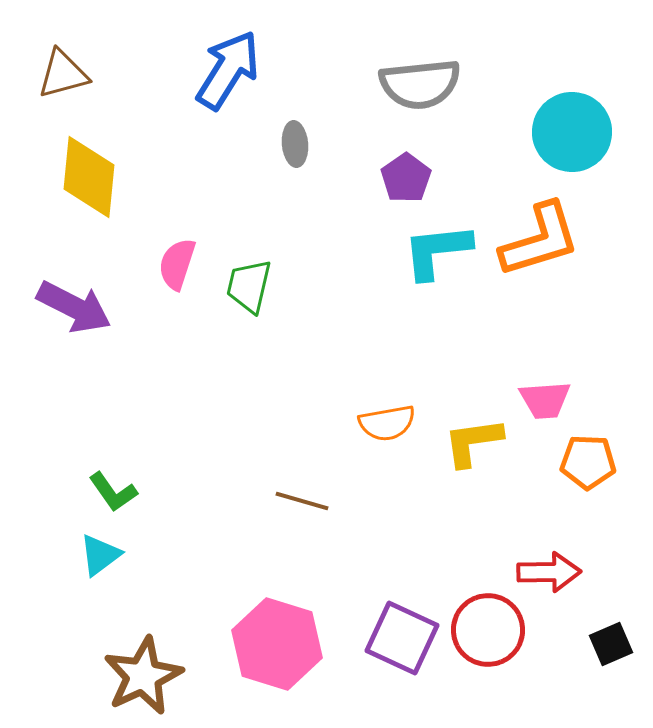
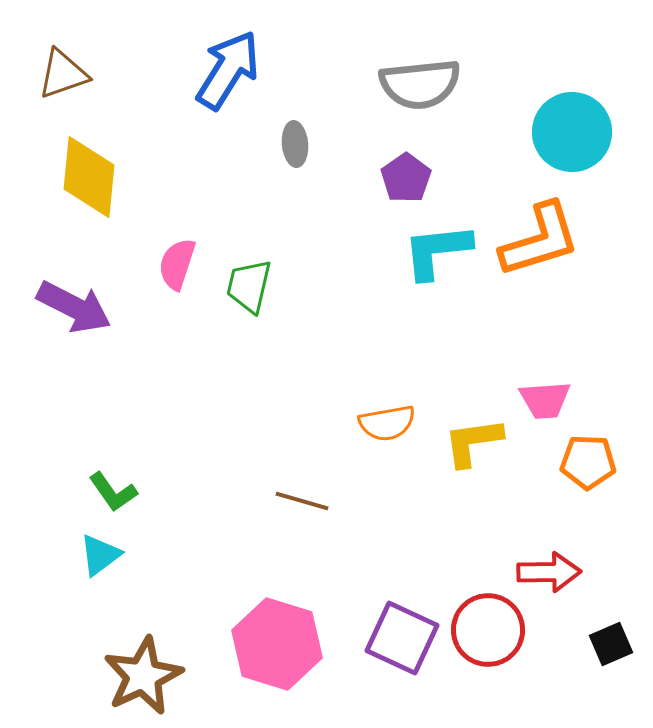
brown triangle: rotated 4 degrees counterclockwise
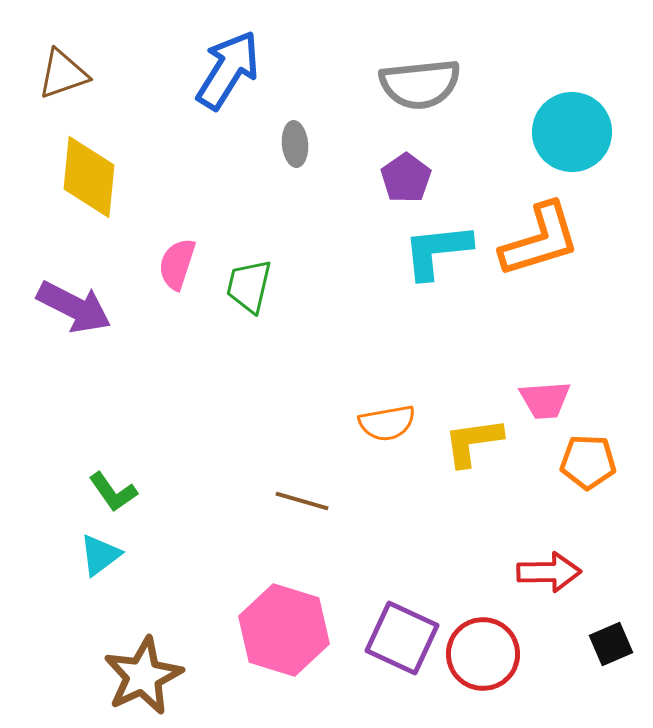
red circle: moved 5 px left, 24 px down
pink hexagon: moved 7 px right, 14 px up
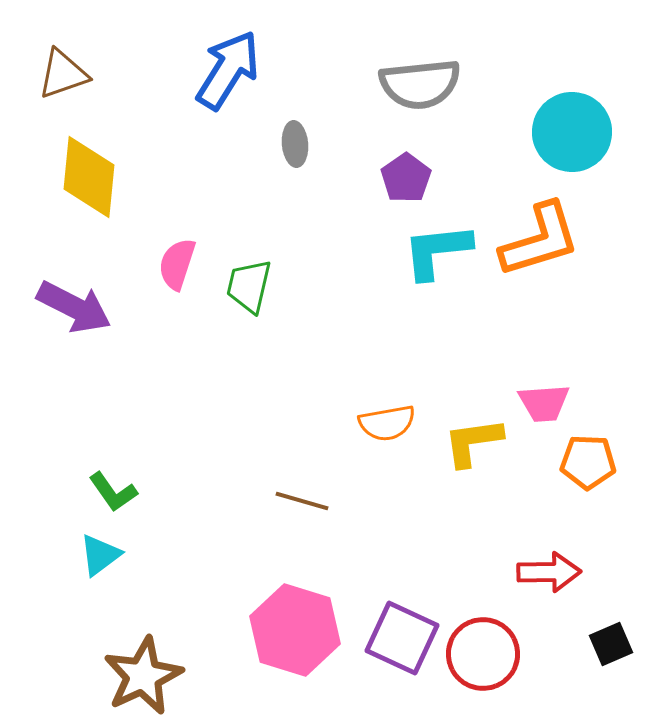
pink trapezoid: moved 1 px left, 3 px down
pink hexagon: moved 11 px right
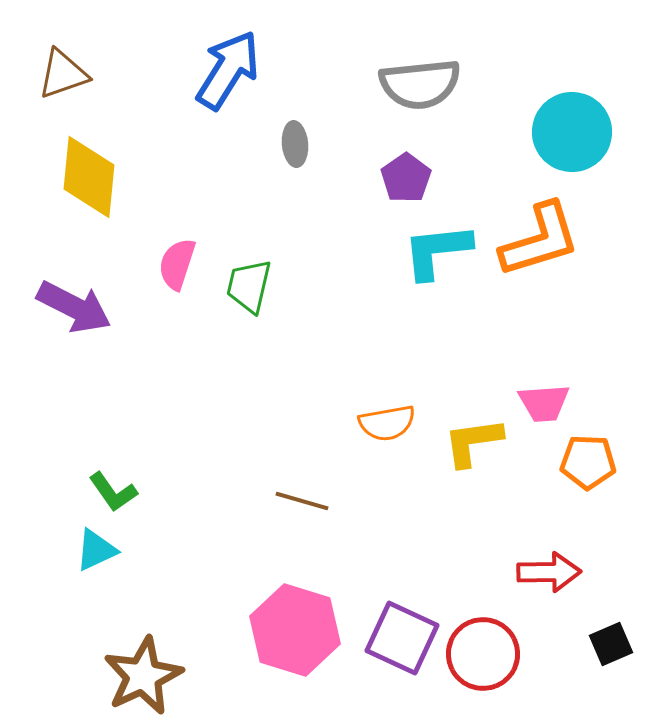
cyan triangle: moved 4 px left, 5 px up; rotated 12 degrees clockwise
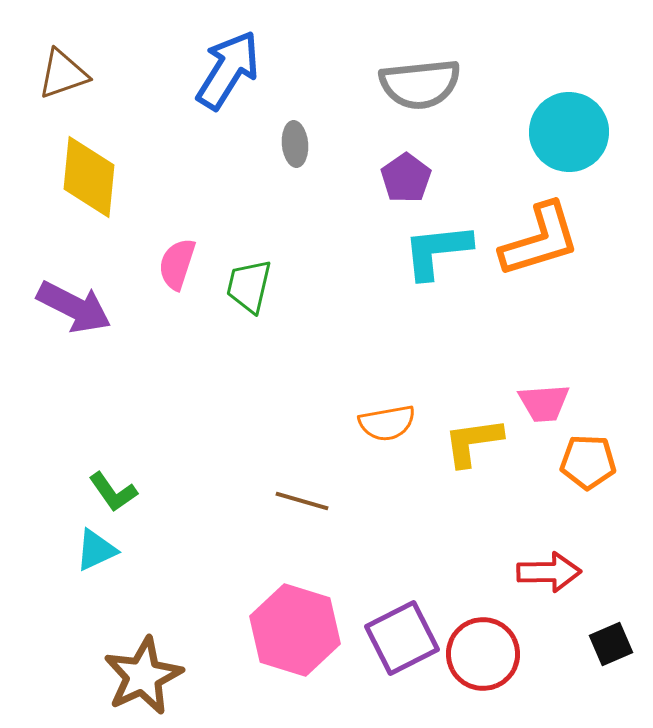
cyan circle: moved 3 px left
purple square: rotated 38 degrees clockwise
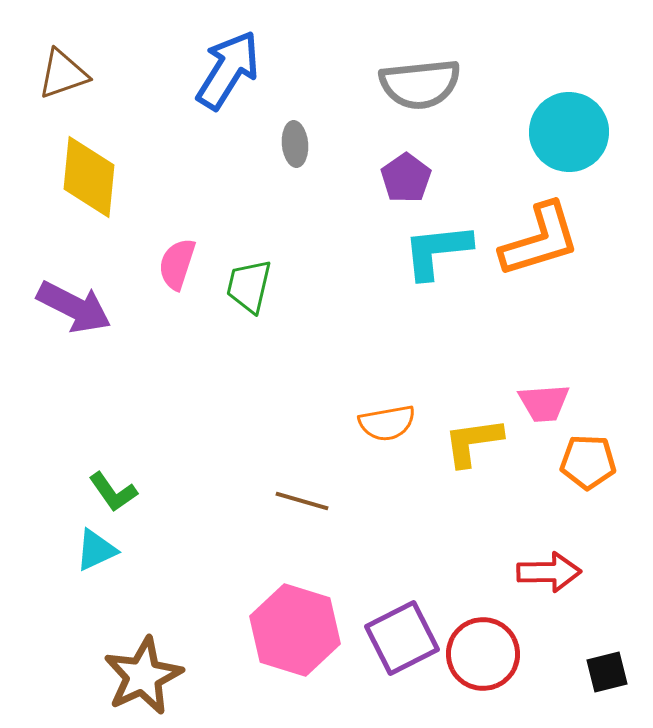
black square: moved 4 px left, 28 px down; rotated 9 degrees clockwise
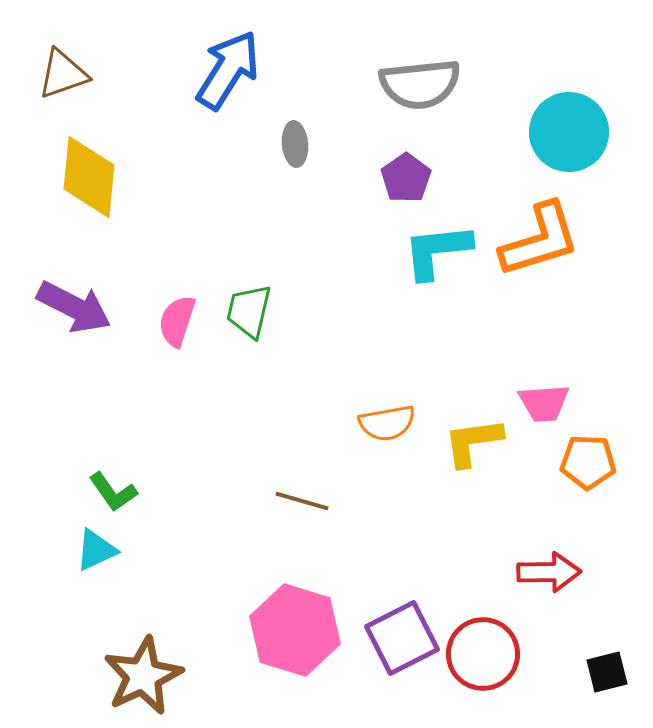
pink semicircle: moved 57 px down
green trapezoid: moved 25 px down
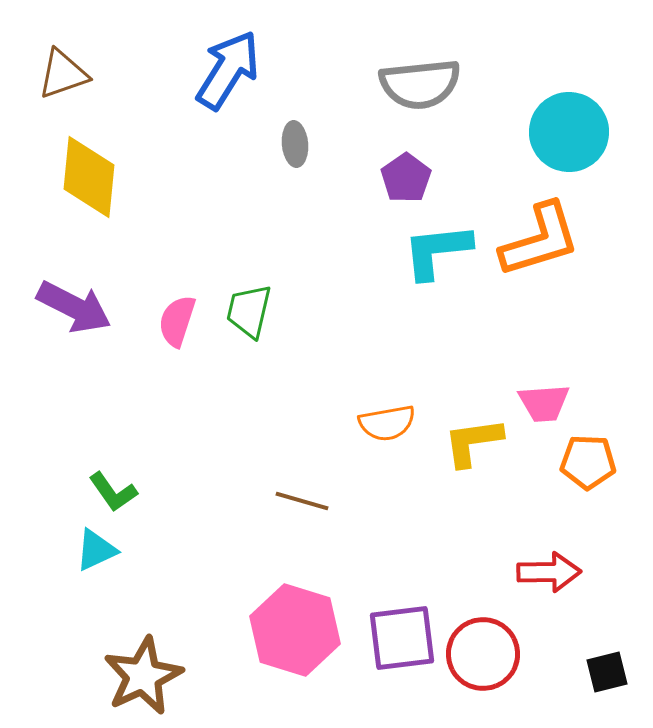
purple square: rotated 20 degrees clockwise
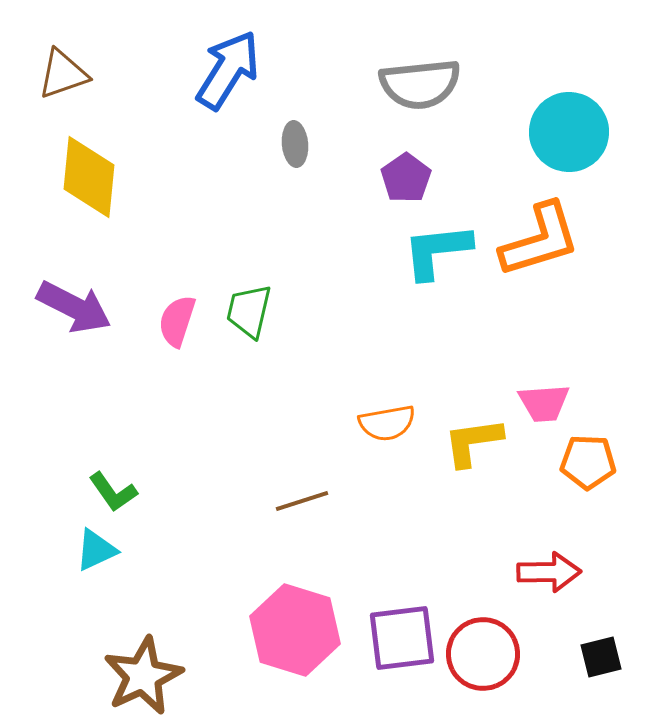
brown line: rotated 34 degrees counterclockwise
black square: moved 6 px left, 15 px up
